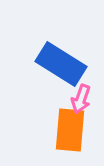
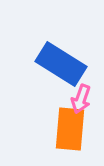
orange rectangle: moved 1 px up
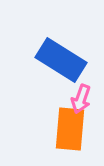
blue rectangle: moved 4 px up
